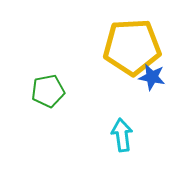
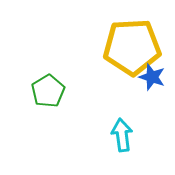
blue star: rotated 8 degrees clockwise
green pentagon: rotated 20 degrees counterclockwise
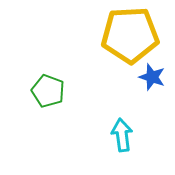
yellow pentagon: moved 2 px left, 12 px up
green pentagon: rotated 20 degrees counterclockwise
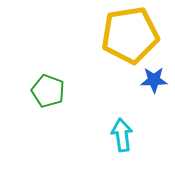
yellow pentagon: rotated 6 degrees counterclockwise
blue star: moved 2 px right, 3 px down; rotated 20 degrees counterclockwise
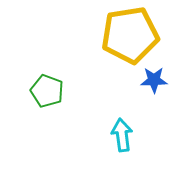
green pentagon: moved 1 px left
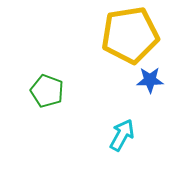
blue star: moved 4 px left
cyan arrow: rotated 36 degrees clockwise
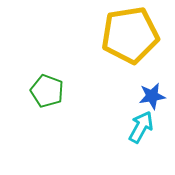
blue star: moved 2 px right, 16 px down; rotated 8 degrees counterclockwise
cyan arrow: moved 19 px right, 8 px up
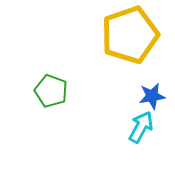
yellow pentagon: rotated 10 degrees counterclockwise
green pentagon: moved 4 px right
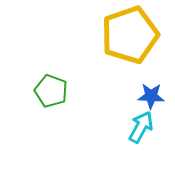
blue star: moved 1 px left; rotated 12 degrees clockwise
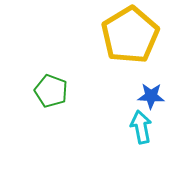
yellow pentagon: rotated 12 degrees counterclockwise
cyan arrow: rotated 40 degrees counterclockwise
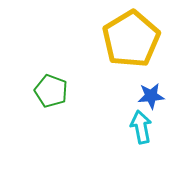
yellow pentagon: moved 1 px right, 4 px down
blue star: rotated 8 degrees counterclockwise
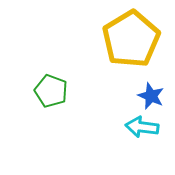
blue star: rotated 28 degrees clockwise
cyan arrow: moved 1 px right; rotated 72 degrees counterclockwise
